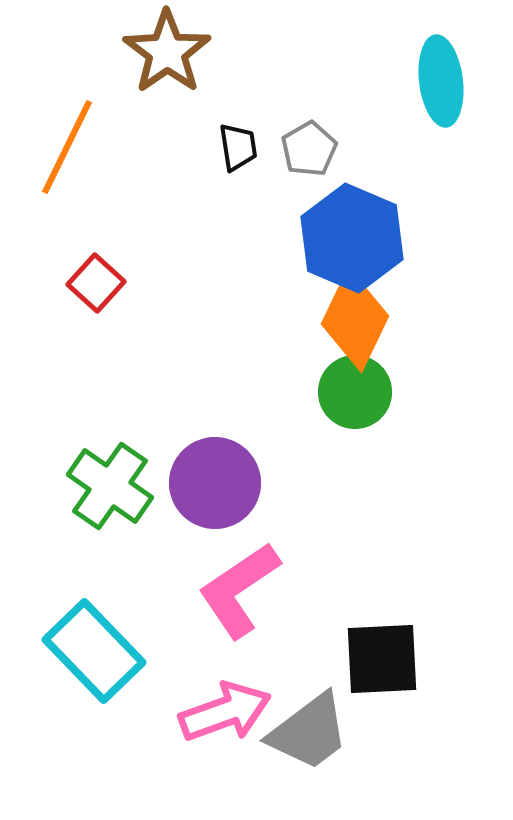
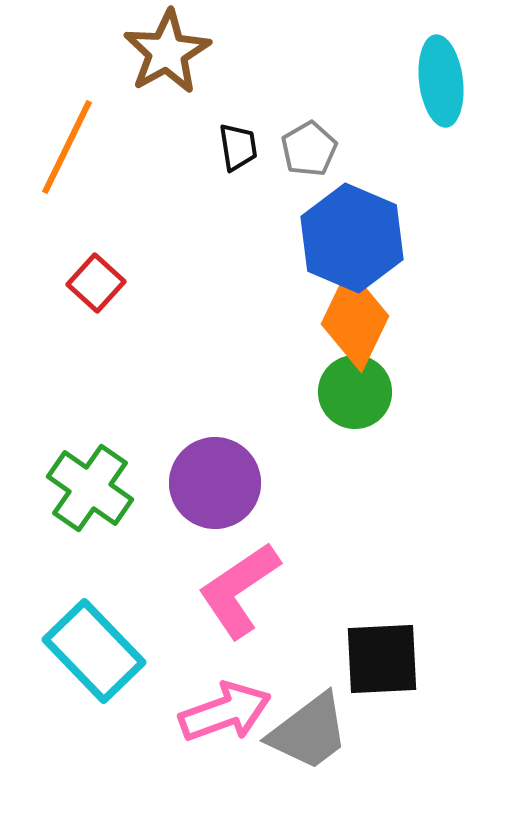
brown star: rotated 6 degrees clockwise
green cross: moved 20 px left, 2 px down
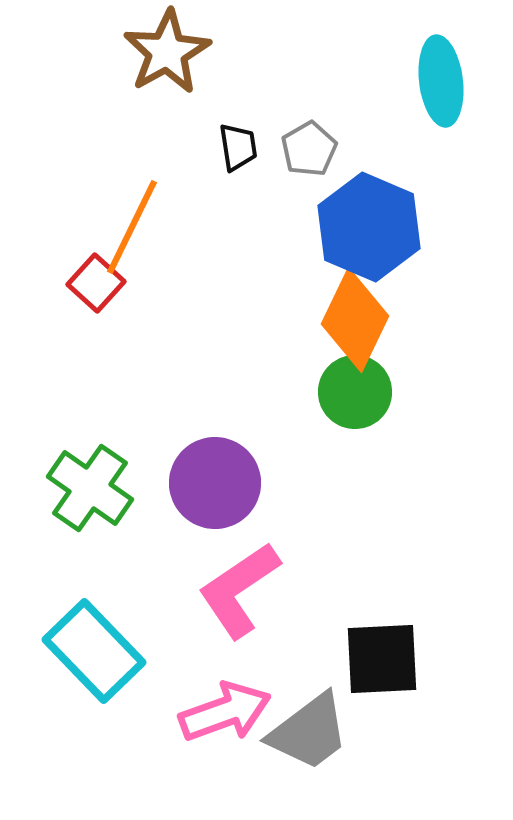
orange line: moved 65 px right, 80 px down
blue hexagon: moved 17 px right, 11 px up
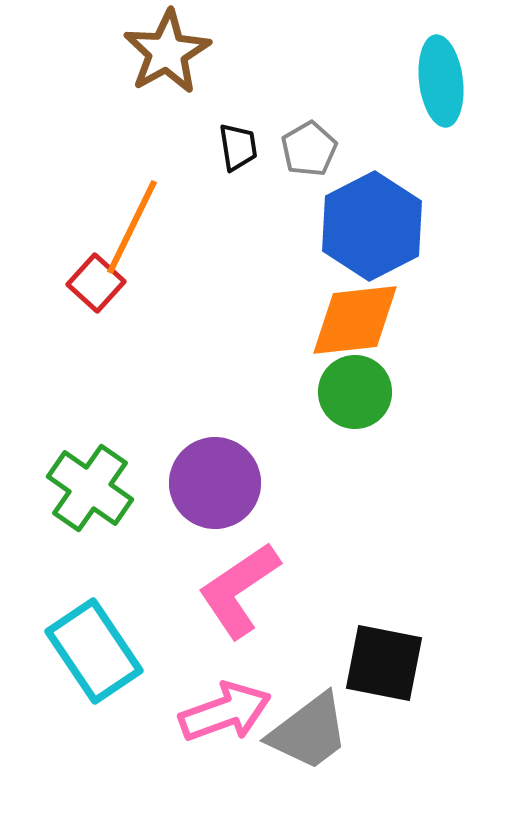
blue hexagon: moved 3 px right, 1 px up; rotated 10 degrees clockwise
orange diamond: rotated 58 degrees clockwise
cyan rectangle: rotated 10 degrees clockwise
black square: moved 2 px right, 4 px down; rotated 14 degrees clockwise
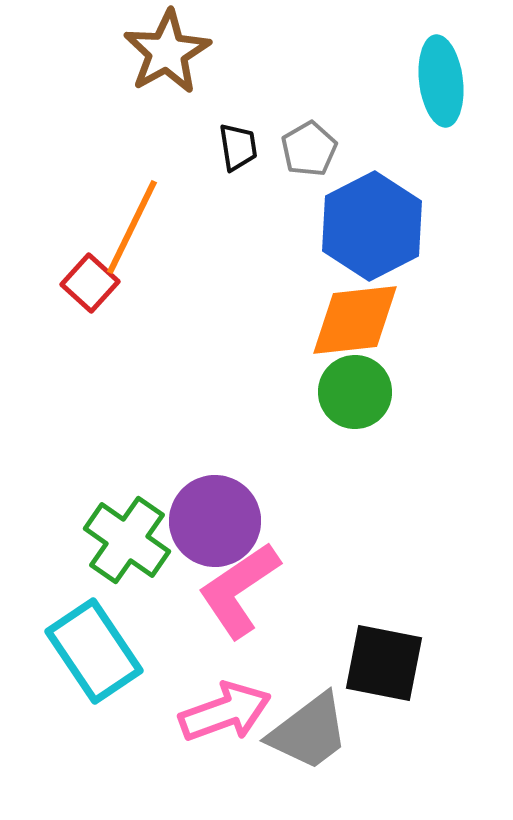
red square: moved 6 px left
purple circle: moved 38 px down
green cross: moved 37 px right, 52 px down
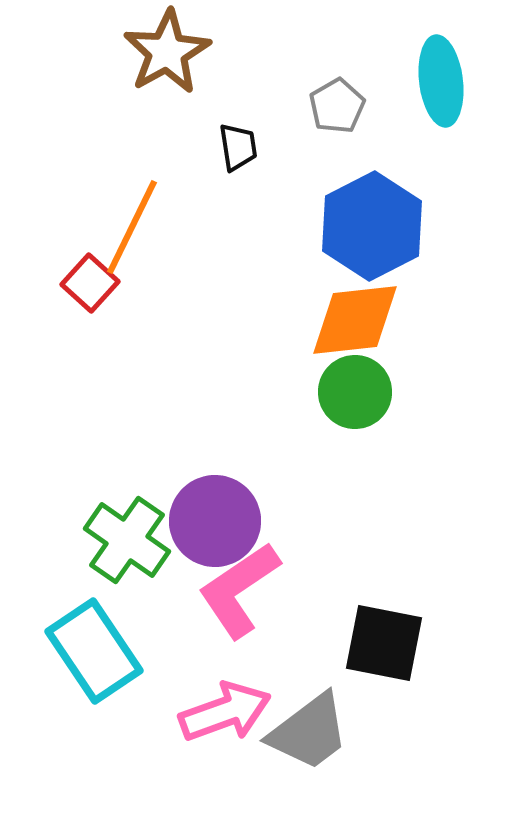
gray pentagon: moved 28 px right, 43 px up
black square: moved 20 px up
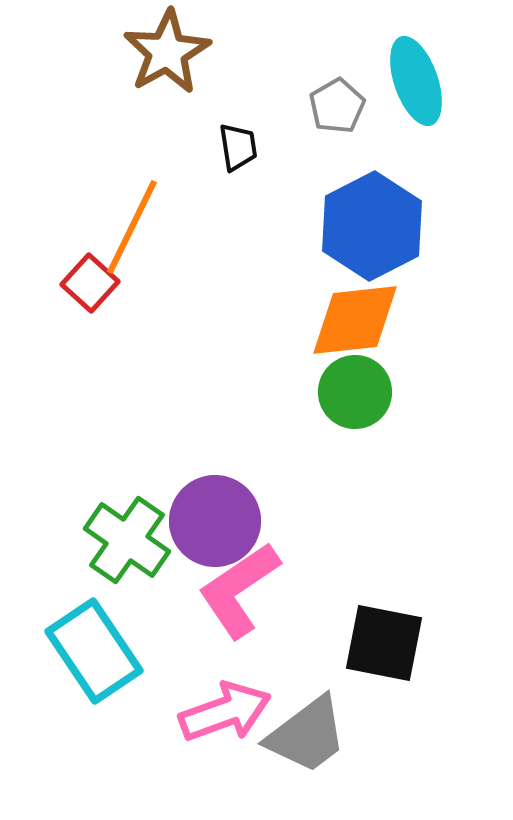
cyan ellipse: moved 25 px left; rotated 12 degrees counterclockwise
gray trapezoid: moved 2 px left, 3 px down
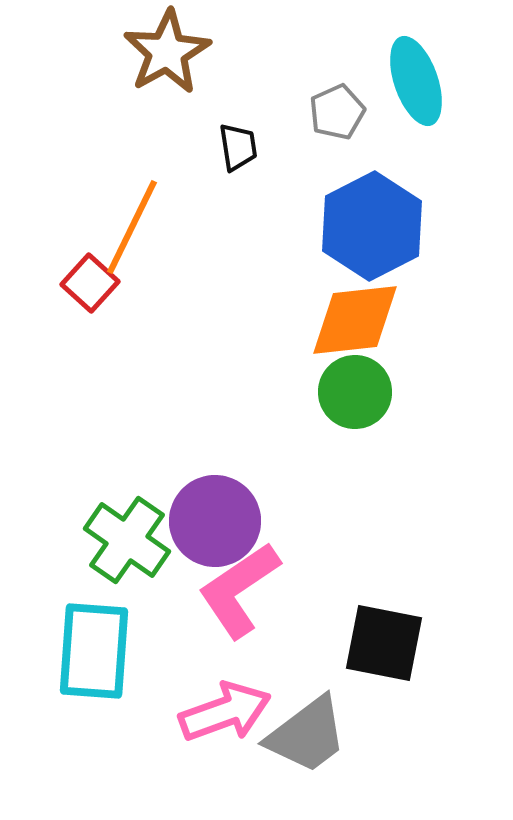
gray pentagon: moved 6 px down; rotated 6 degrees clockwise
cyan rectangle: rotated 38 degrees clockwise
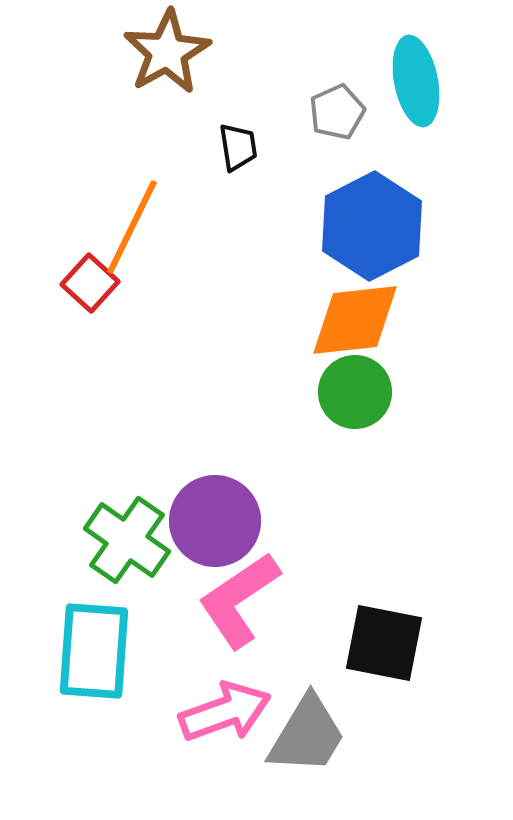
cyan ellipse: rotated 8 degrees clockwise
pink L-shape: moved 10 px down
gray trapezoid: rotated 22 degrees counterclockwise
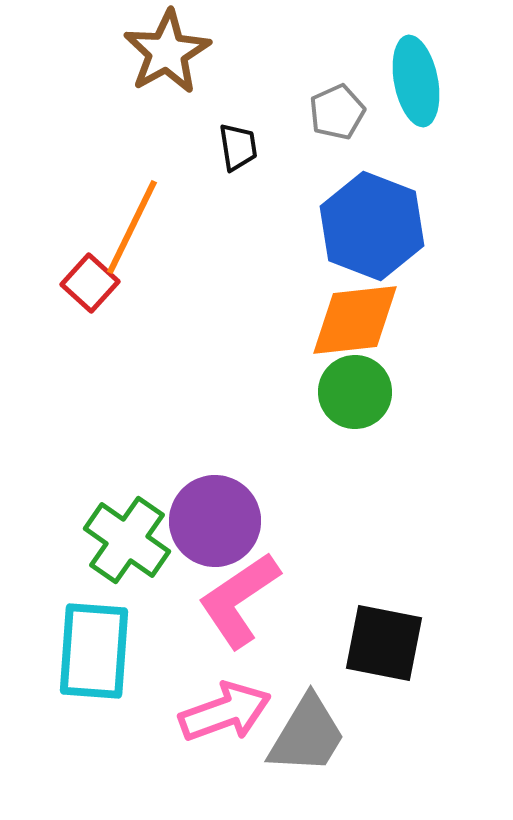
blue hexagon: rotated 12 degrees counterclockwise
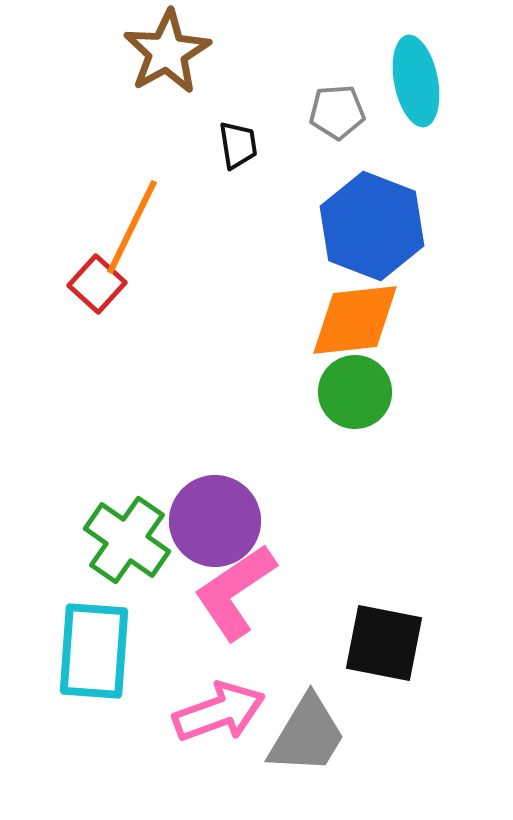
gray pentagon: rotated 20 degrees clockwise
black trapezoid: moved 2 px up
red square: moved 7 px right, 1 px down
pink L-shape: moved 4 px left, 8 px up
pink arrow: moved 6 px left
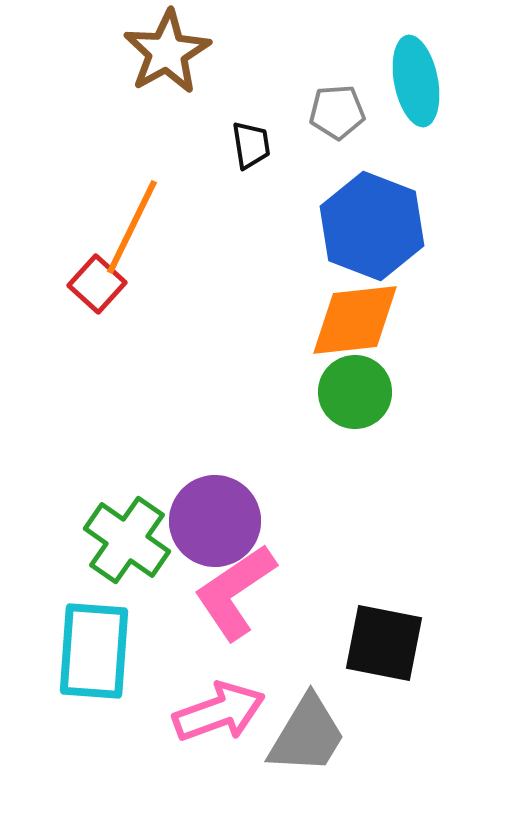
black trapezoid: moved 13 px right
